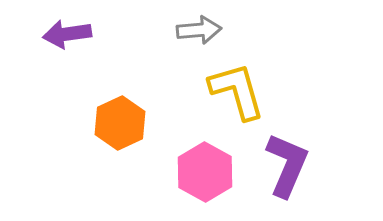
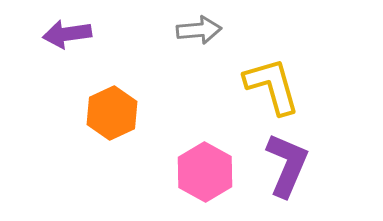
yellow L-shape: moved 35 px right, 5 px up
orange hexagon: moved 8 px left, 10 px up
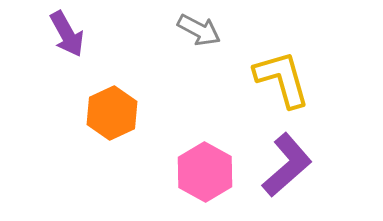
gray arrow: rotated 33 degrees clockwise
purple arrow: rotated 111 degrees counterclockwise
yellow L-shape: moved 10 px right, 7 px up
purple L-shape: rotated 26 degrees clockwise
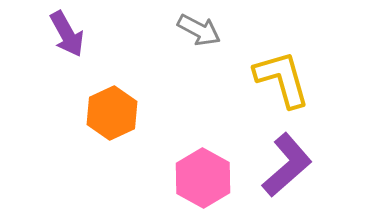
pink hexagon: moved 2 px left, 6 px down
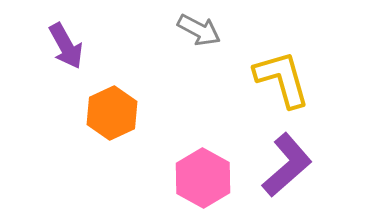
purple arrow: moved 1 px left, 12 px down
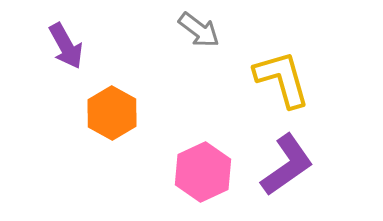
gray arrow: rotated 9 degrees clockwise
orange hexagon: rotated 6 degrees counterclockwise
purple L-shape: rotated 6 degrees clockwise
pink hexagon: moved 6 px up; rotated 6 degrees clockwise
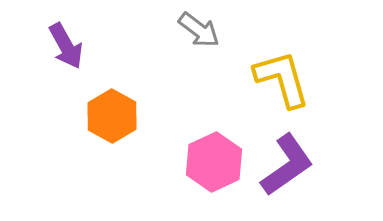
orange hexagon: moved 3 px down
pink hexagon: moved 11 px right, 10 px up
